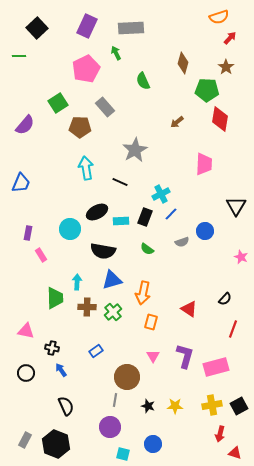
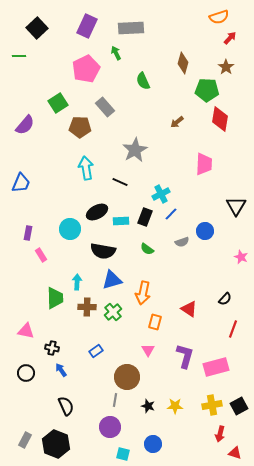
orange rectangle at (151, 322): moved 4 px right
pink triangle at (153, 356): moved 5 px left, 6 px up
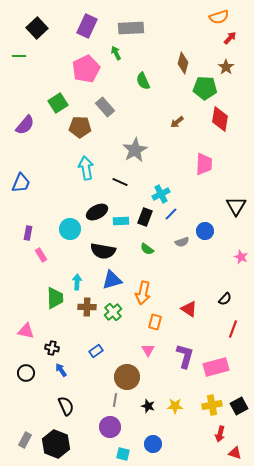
green pentagon at (207, 90): moved 2 px left, 2 px up
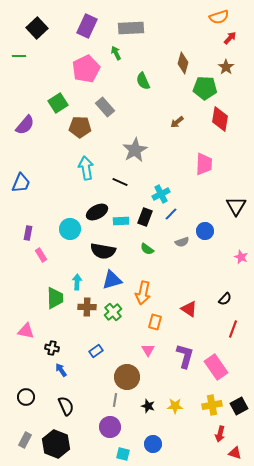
pink rectangle at (216, 367): rotated 70 degrees clockwise
black circle at (26, 373): moved 24 px down
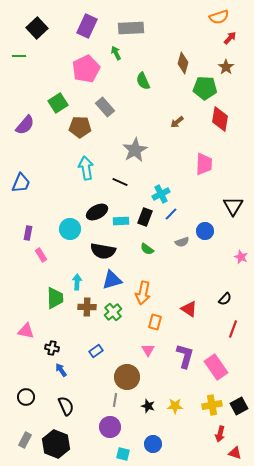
black triangle at (236, 206): moved 3 px left
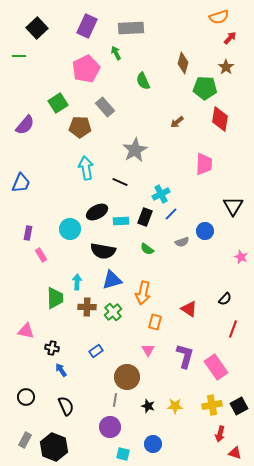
black hexagon at (56, 444): moved 2 px left, 3 px down
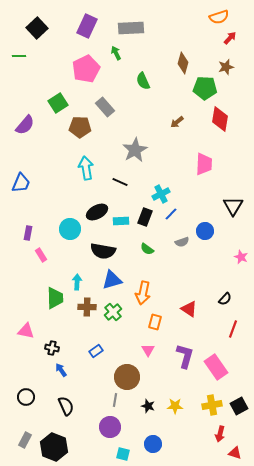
brown star at (226, 67): rotated 21 degrees clockwise
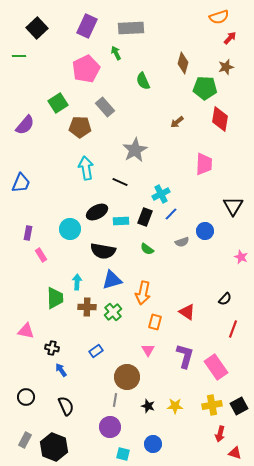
red triangle at (189, 309): moved 2 px left, 3 px down
